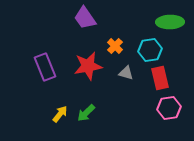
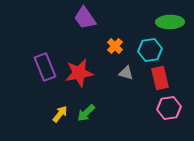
red star: moved 9 px left, 7 px down
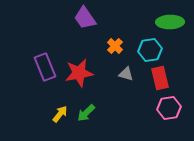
gray triangle: moved 1 px down
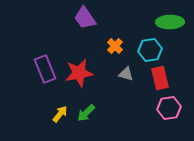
purple rectangle: moved 2 px down
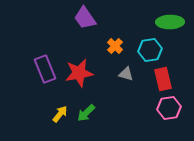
red rectangle: moved 3 px right, 1 px down
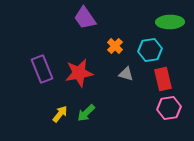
purple rectangle: moved 3 px left
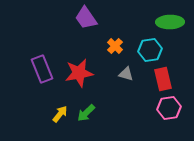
purple trapezoid: moved 1 px right
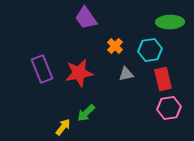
gray triangle: rotated 28 degrees counterclockwise
yellow arrow: moved 3 px right, 13 px down
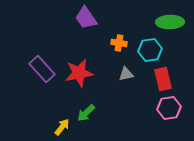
orange cross: moved 4 px right, 3 px up; rotated 35 degrees counterclockwise
purple rectangle: rotated 20 degrees counterclockwise
yellow arrow: moved 1 px left
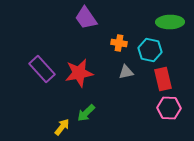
cyan hexagon: rotated 20 degrees clockwise
gray triangle: moved 2 px up
pink hexagon: rotated 10 degrees clockwise
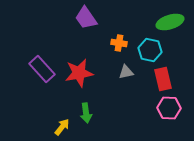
green ellipse: rotated 16 degrees counterclockwise
green arrow: rotated 54 degrees counterclockwise
